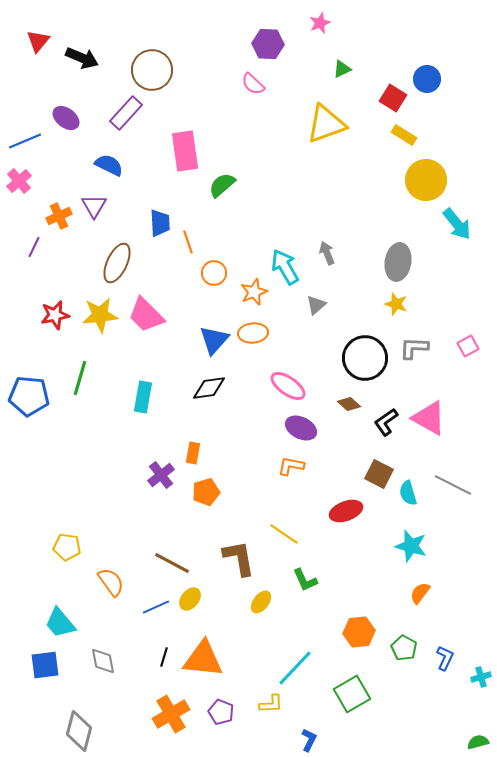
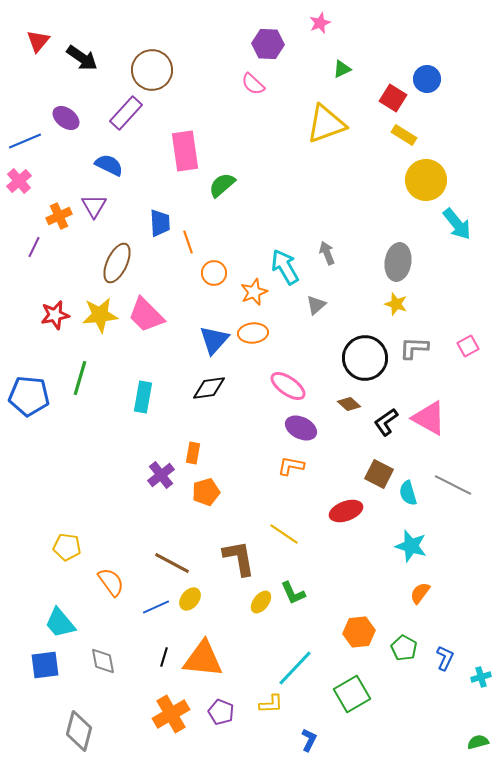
black arrow at (82, 58): rotated 12 degrees clockwise
green L-shape at (305, 580): moved 12 px left, 13 px down
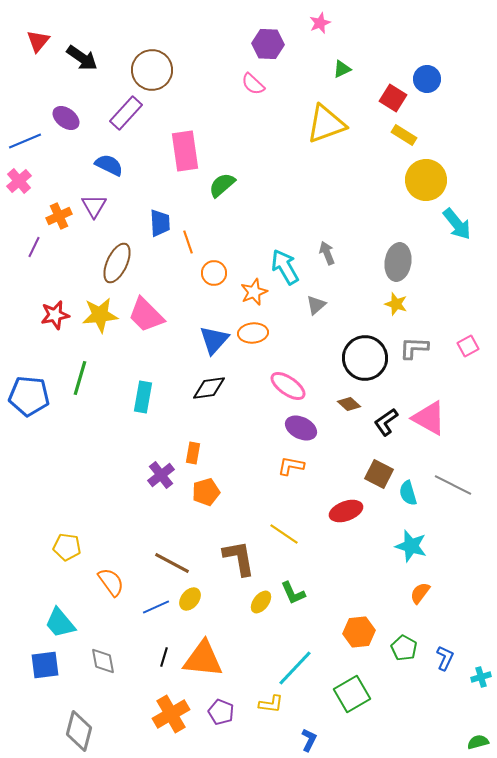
yellow L-shape at (271, 704): rotated 10 degrees clockwise
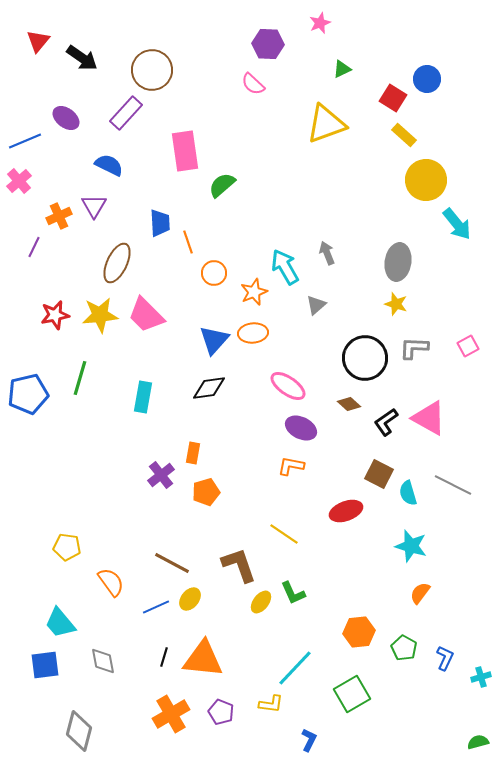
yellow rectangle at (404, 135): rotated 10 degrees clockwise
blue pentagon at (29, 396): moved 1 px left, 2 px up; rotated 18 degrees counterclockwise
brown L-shape at (239, 558): moved 7 px down; rotated 9 degrees counterclockwise
